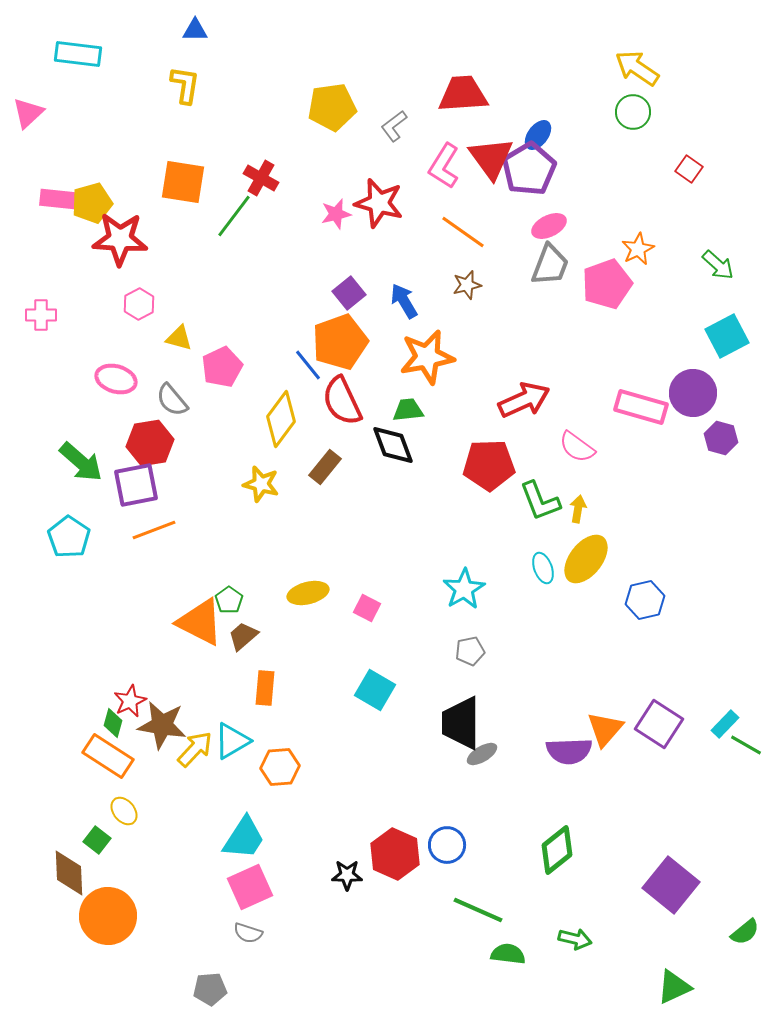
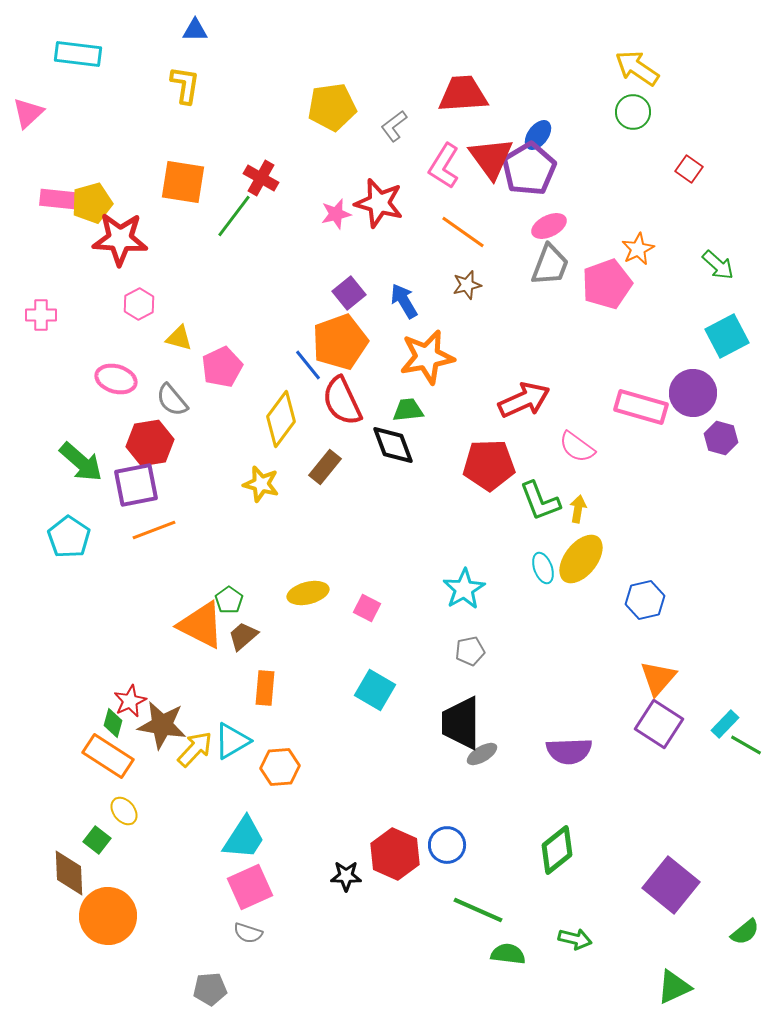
yellow ellipse at (586, 559): moved 5 px left
orange triangle at (200, 622): moved 1 px right, 3 px down
orange triangle at (605, 729): moved 53 px right, 51 px up
black star at (347, 875): moved 1 px left, 1 px down
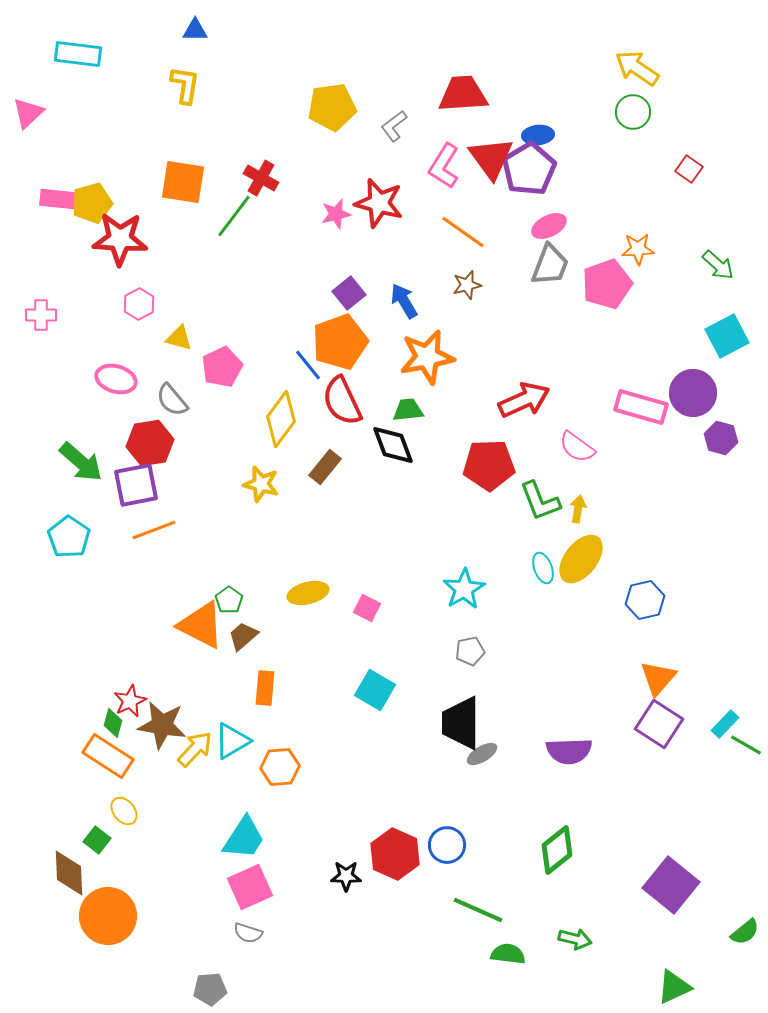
blue ellipse at (538, 135): rotated 48 degrees clockwise
orange star at (638, 249): rotated 24 degrees clockwise
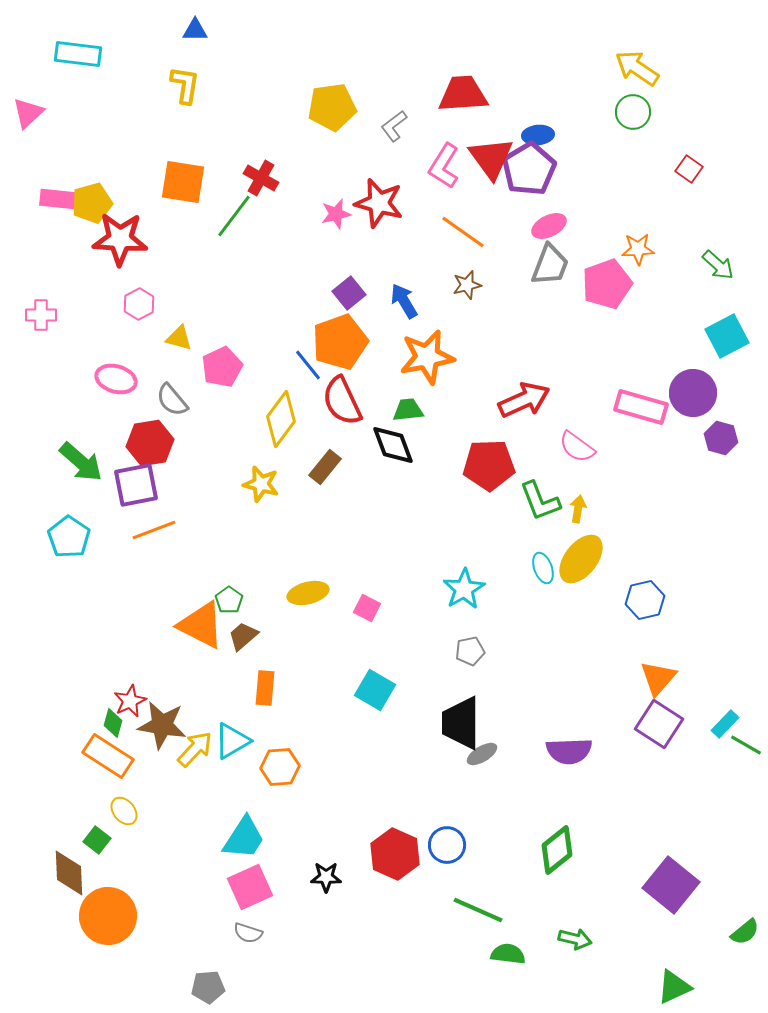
black star at (346, 876): moved 20 px left, 1 px down
gray pentagon at (210, 989): moved 2 px left, 2 px up
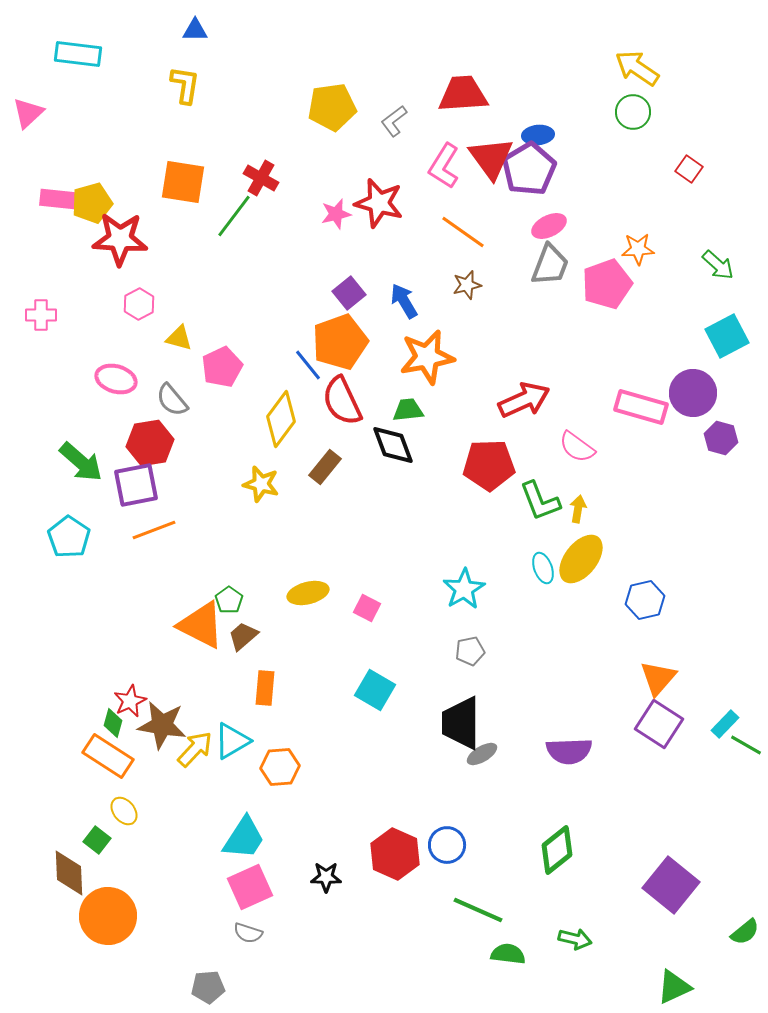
gray L-shape at (394, 126): moved 5 px up
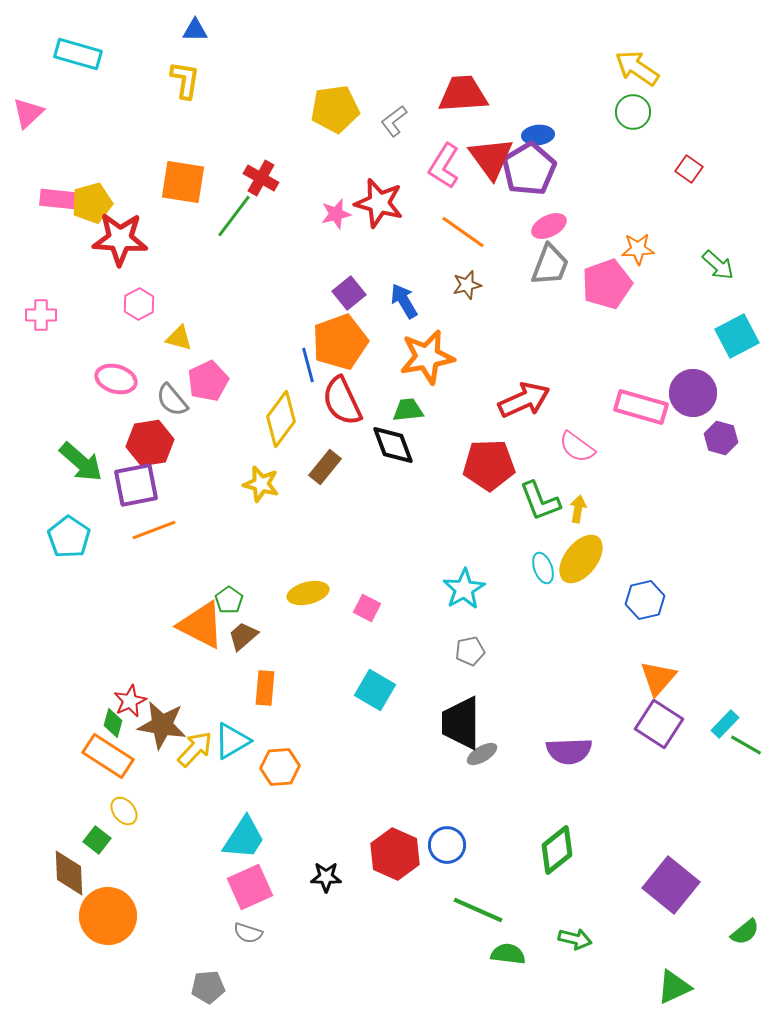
cyan rectangle at (78, 54): rotated 9 degrees clockwise
yellow L-shape at (185, 85): moved 5 px up
yellow pentagon at (332, 107): moved 3 px right, 2 px down
cyan square at (727, 336): moved 10 px right
blue line at (308, 365): rotated 24 degrees clockwise
pink pentagon at (222, 367): moved 14 px left, 14 px down
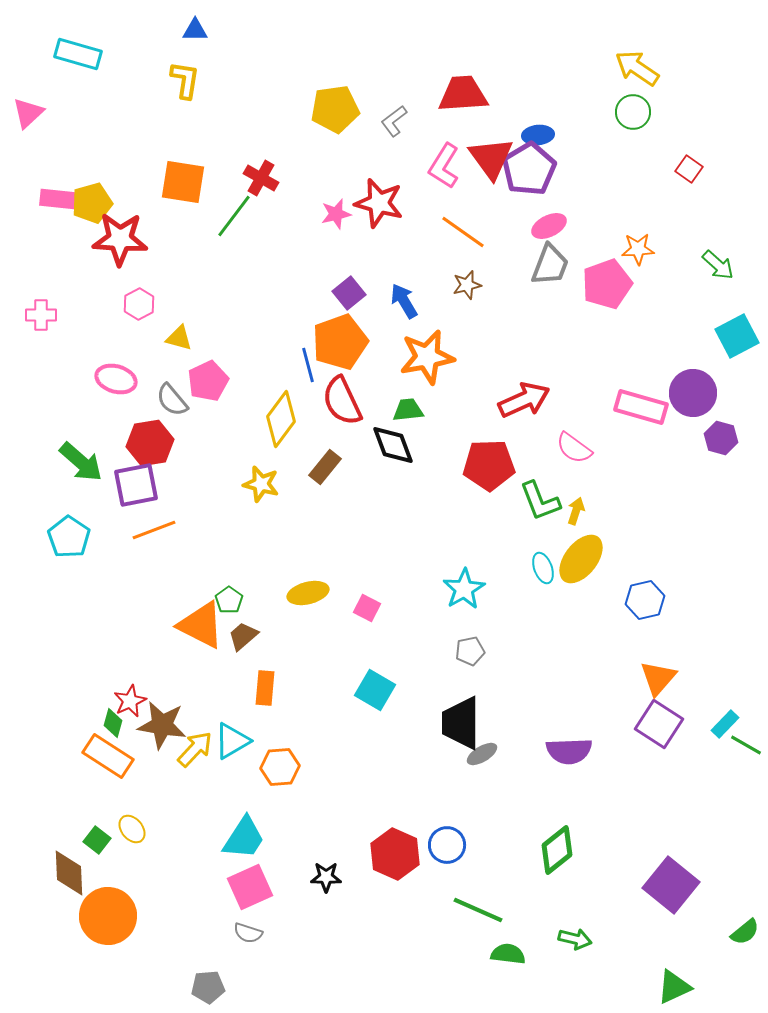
pink semicircle at (577, 447): moved 3 px left, 1 px down
yellow arrow at (578, 509): moved 2 px left, 2 px down; rotated 8 degrees clockwise
yellow ellipse at (124, 811): moved 8 px right, 18 px down
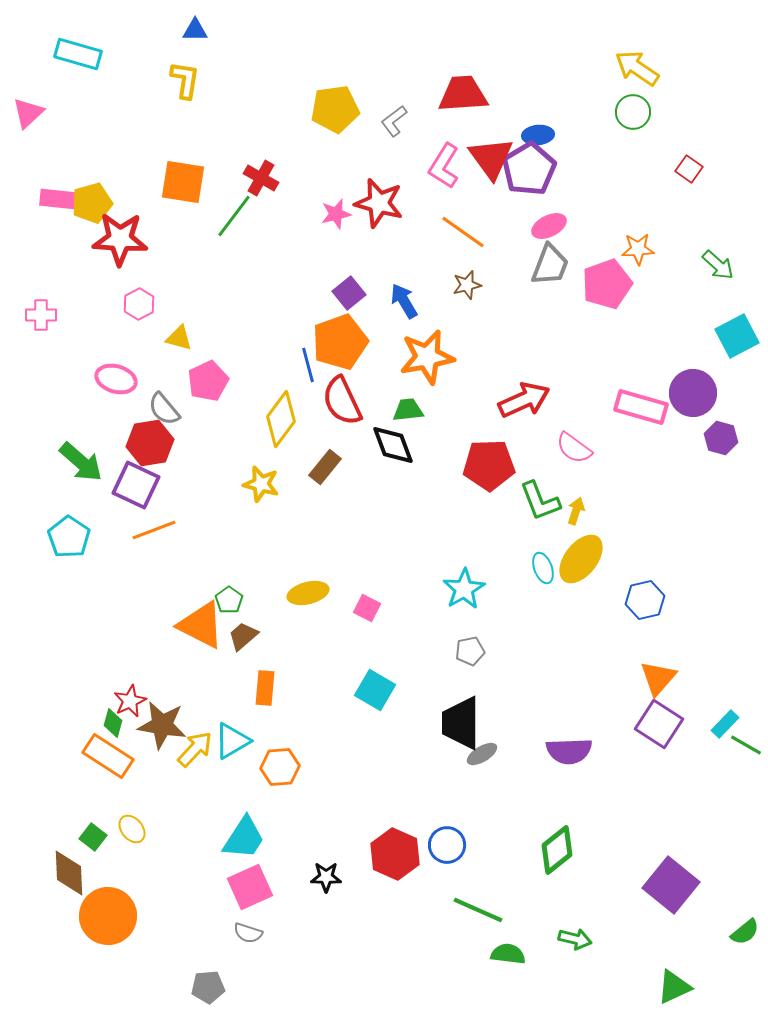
gray semicircle at (172, 400): moved 8 px left, 9 px down
purple square at (136, 485): rotated 36 degrees clockwise
green square at (97, 840): moved 4 px left, 3 px up
